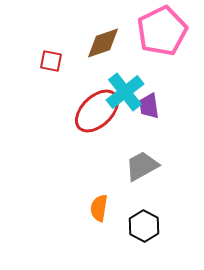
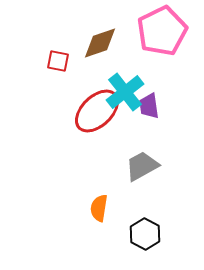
brown diamond: moved 3 px left
red square: moved 7 px right
black hexagon: moved 1 px right, 8 px down
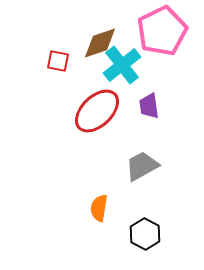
cyan cross: moved 3 px left, 27 px up
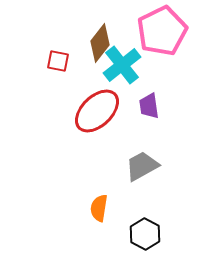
brown diamond: rotated 33 degrees counterclockwise
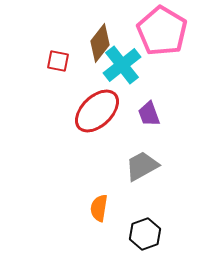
pink pentagon: rotated 15 degrees counterclockwise
purple trapezoid: moved 8 px down; rotated 12 degrees counterclockwise
black hexagon: rotated 12 degrees clockwise
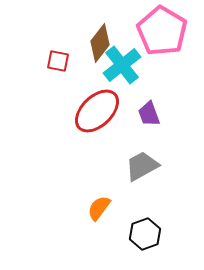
orange semicircle: rotated 28 degrees clockwise
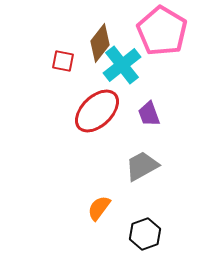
red square: moved 5 px right
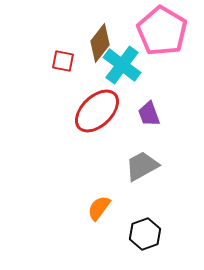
cyan cross: rotated 15 degrees counterclockwise
